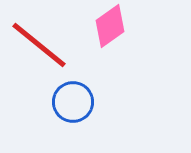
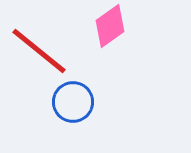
red line: moved 6 px down
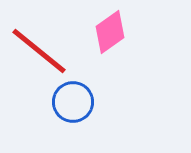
pink diamond: moved 6 px down
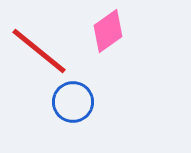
pink diamond: moved 2 px left, 1 px up
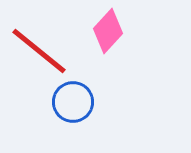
pink diamond: rotated 12 degrees counterclockwise
